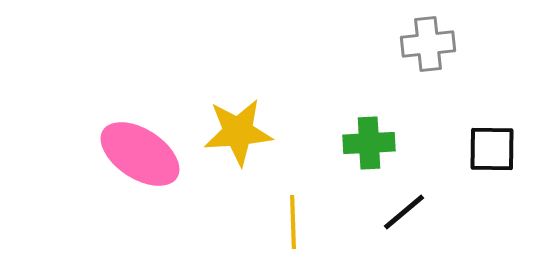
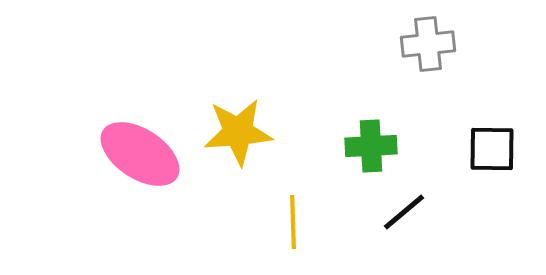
green cross: moved 2 px right, 3 px down
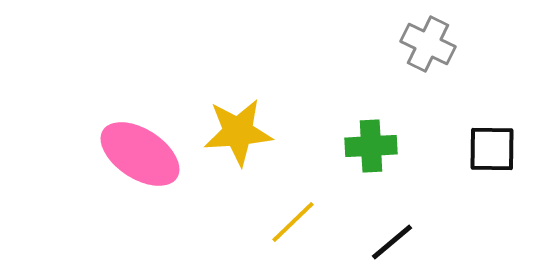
gray cross: rotated 32 degrees clockwise
black line: moved 12 px left, 30 px down
yellow line: rotated 48 degrees clockwise
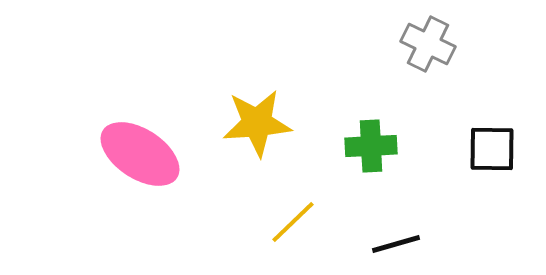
yellow star: moved 19 px right, 9 px up
black line: moved 4 px right, 2 px down; rotated 24 degrees clockwise
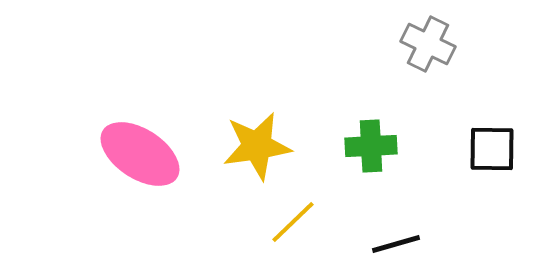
yellow star: moved 23 px down; rotated 4 degrees counterclockwise
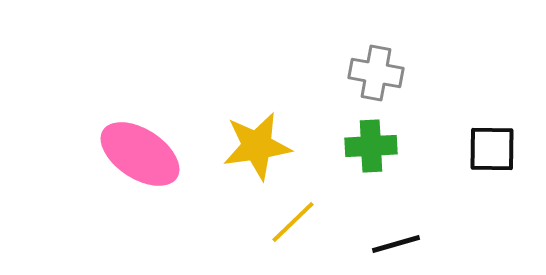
gray cross: moved 52 px left, 29 px down; rotated 16 degrees counterclockwise
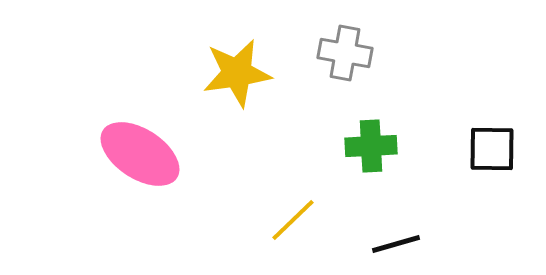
gray cross: moved 31 px left, 20 px up
yellow star: moved 20 px left, 73 px up
yellow line: moved 2 px up
